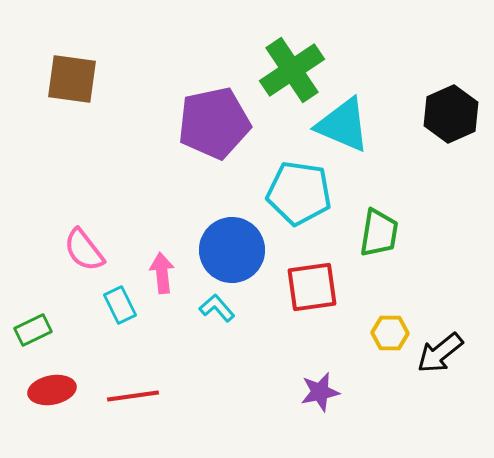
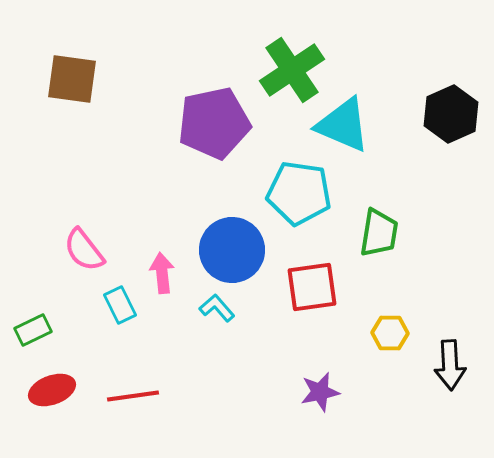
black arrow: moved 10 px right, 12 px down; rotated 54 degrees counterclockwise
red ellipse: rotated 9 degrees counterclockwise
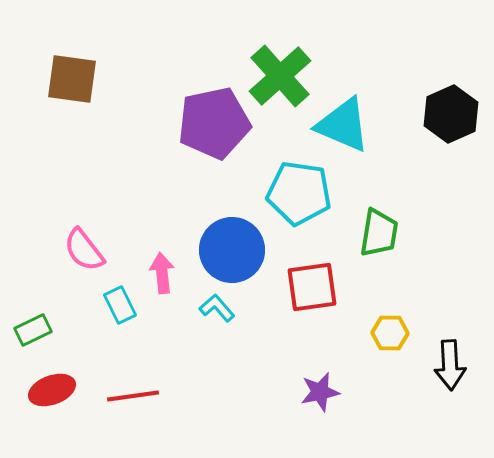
green cross: moved 12 px left, 6 px down; rotated 8 degrees counterclockwise
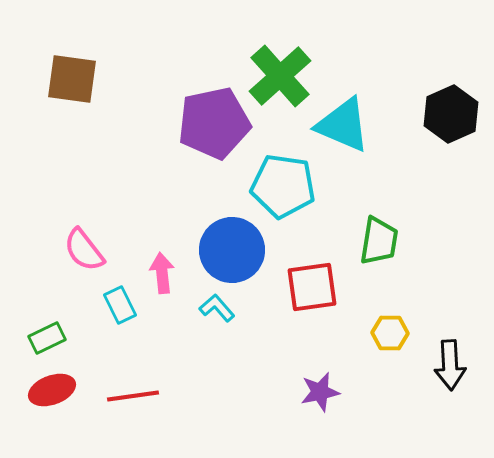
cyan pentagon: moved 16 px left, 7 px up
green trapezoid: moved 8 px down
green rectangle: moved 14 px right, 8 px down
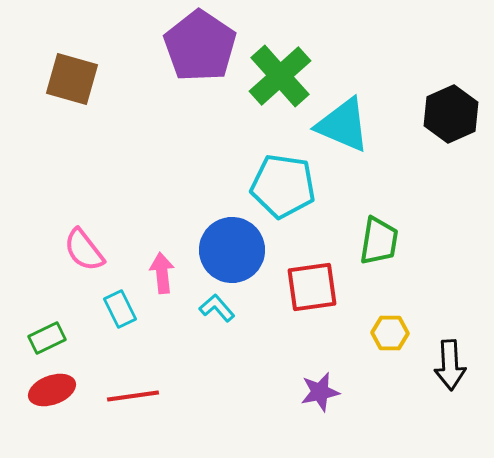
brown square: rotated 8 degrees clockwise
purple pentagon: moved 14 px left, 77 px up; rotated 26 degrees counterclockwise
cyan rectangle: moved 4 px down
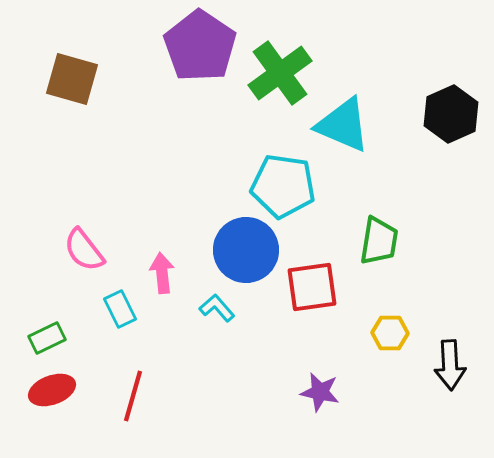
green cross: moved 3 px up; rotated 6 degrees clockwise
blue circle: moved 14 px right
purple star: rotated 24 degrees clockwise
red line: rotated 66 degrees counterclockwise
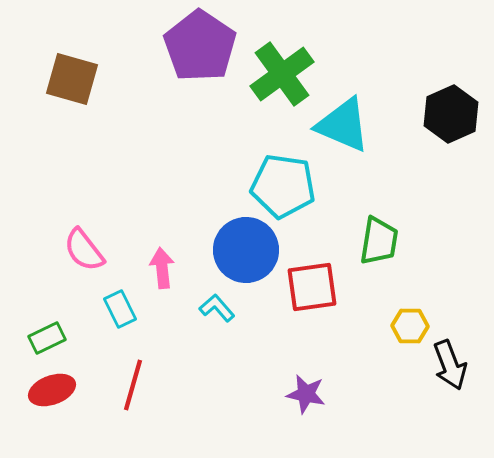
green cross: moved 2 px right, 1 px down
pink arrow: moved 5 px up
yellow hexagon: moved 20 px right, 7 px up
black arrow: rotated 18 degrees counterclockwise
purple star: moved 14 px left, 2 px down
red line: moved 11 px up
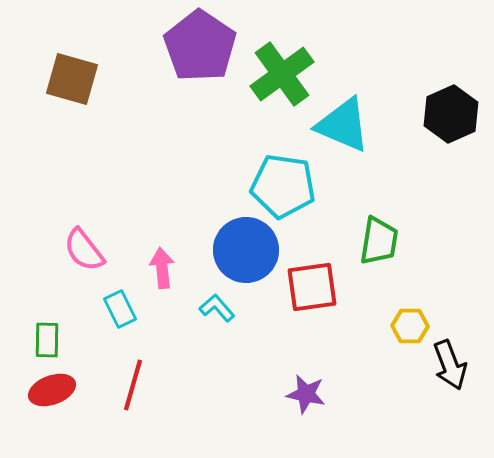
green rectangle: moved 2 px down; rotated 63 degrees counterclockwise
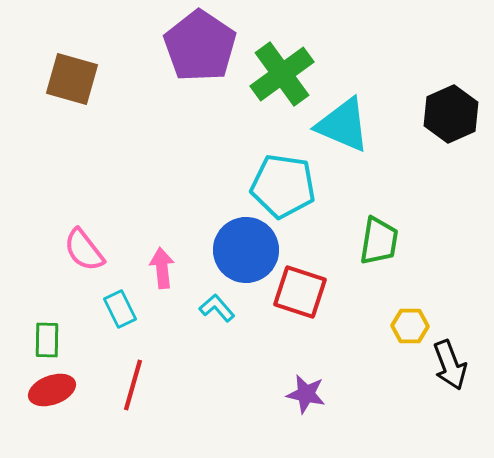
red square: moved 12 px left, 5 px down; rotated 26 degrees clockwise
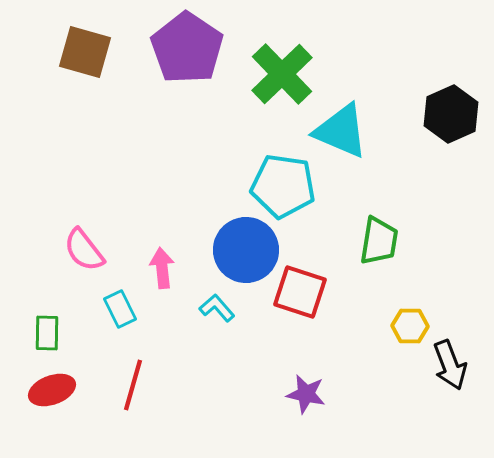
purple pentagon: moved 13 px left, 2 px down
green cross: rotated 8 degrees counterclockwise
brown square: moved 13 px right, 27 px up
cyan triangle: moved 2 px left, 6 px down
green rectangle: moved 7 px up
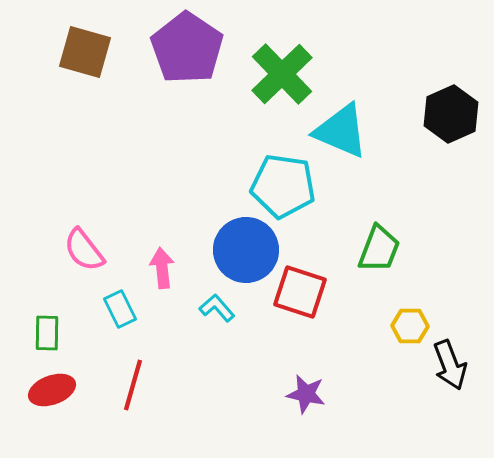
green trapezoid: moved 8 px down; rotated 12 degrees clockwise
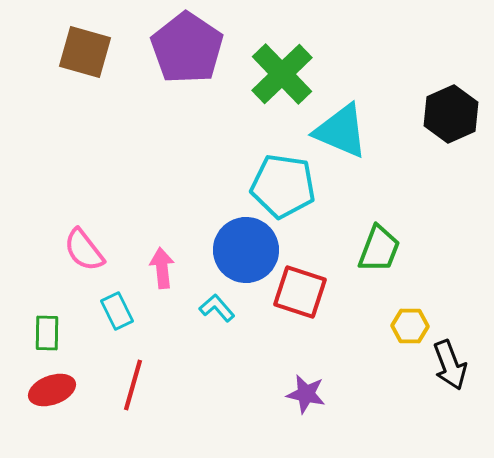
cyan rectangle: moved 3 px left, 2 px down
